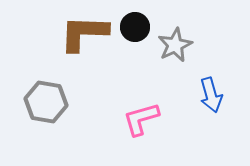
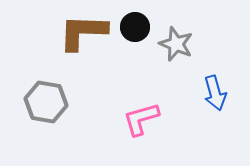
brown L-shape: moved 1 px left, 1 px up
gray star: moved 1 px right, 1 px up; rotated 24 degrees counterclockwise
blue arrow: moved 4 px right, 2 px up
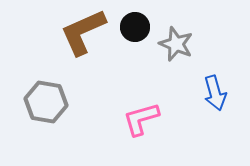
brown L-shape: rotated 26 degrees counterclockwise
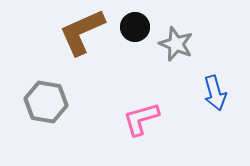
brown L-shape: moved 1 px left
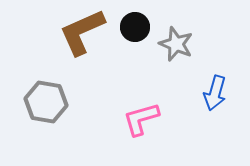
blue arrow: rotated 32 degrees clockwise
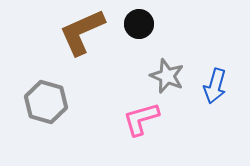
black circle: moved 4 px right, 3 px up
gray star: moved 9 px left, 32 px down
blue arrow: moved 7 px up
gray hexagon: rotated 6 degrees clockwise
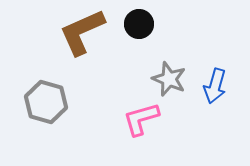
gray star: moved 2 px right, 3 px down
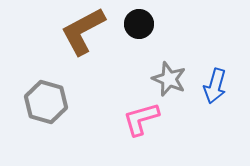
brown L-shape: moved 1 px right, 1 px up; rotated 4 degrees counterclockwise
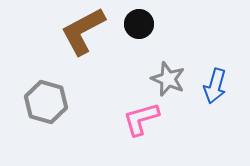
gray star: moved 1 px left
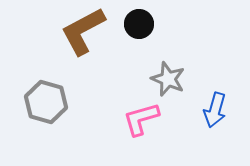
blue arrow: moved 24 px down
